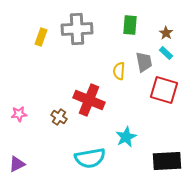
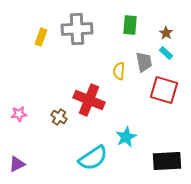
cyan semicircle: moved 3 px right; rotated 24 degrees counterclockwise
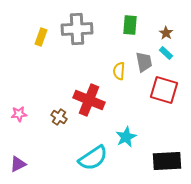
purple triangle: moved 1 px right
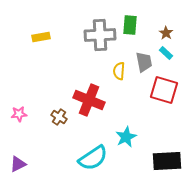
gray cross: moved 23 px right, 6 px down
yellow rectangle: rotated 60 degrees clockwise
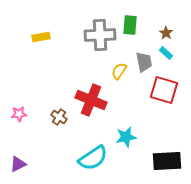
yellow semicircle: rotated 30 degrees clockwise
red cross: moved 2 px right
cyan star: rotated 15 degrees clockwise
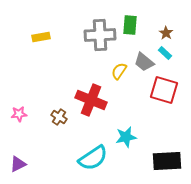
cyan rectangle: moved 1 px left
gray trapezoid: rotated 140 degrees clockwise
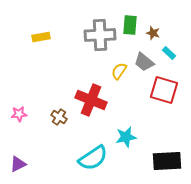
brown star: moved 13 px left; rotated 16 degrees counterclockwise
cyan rectangle: moved 4 px right
